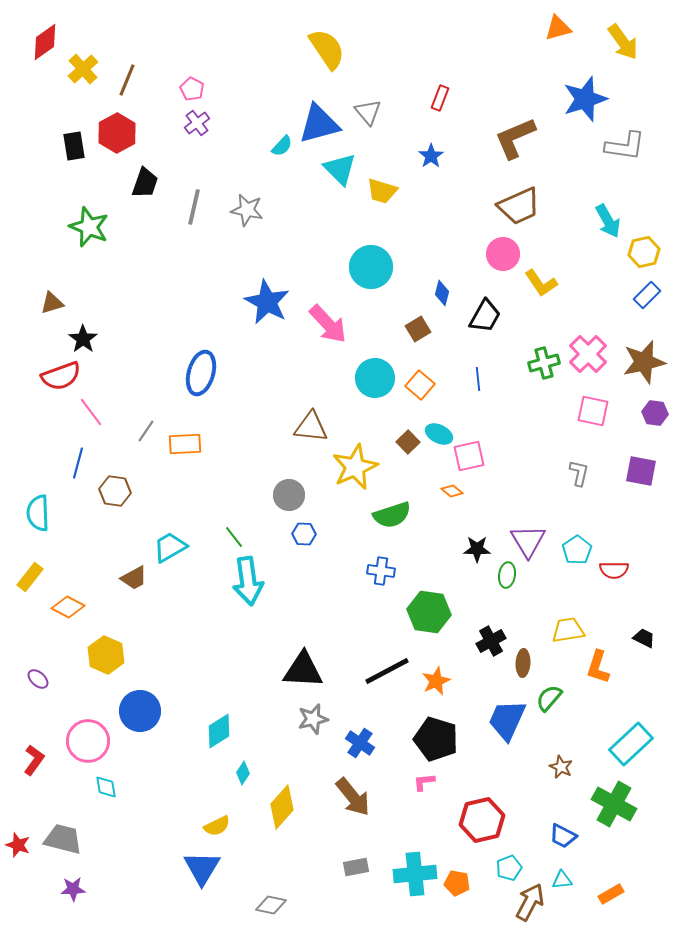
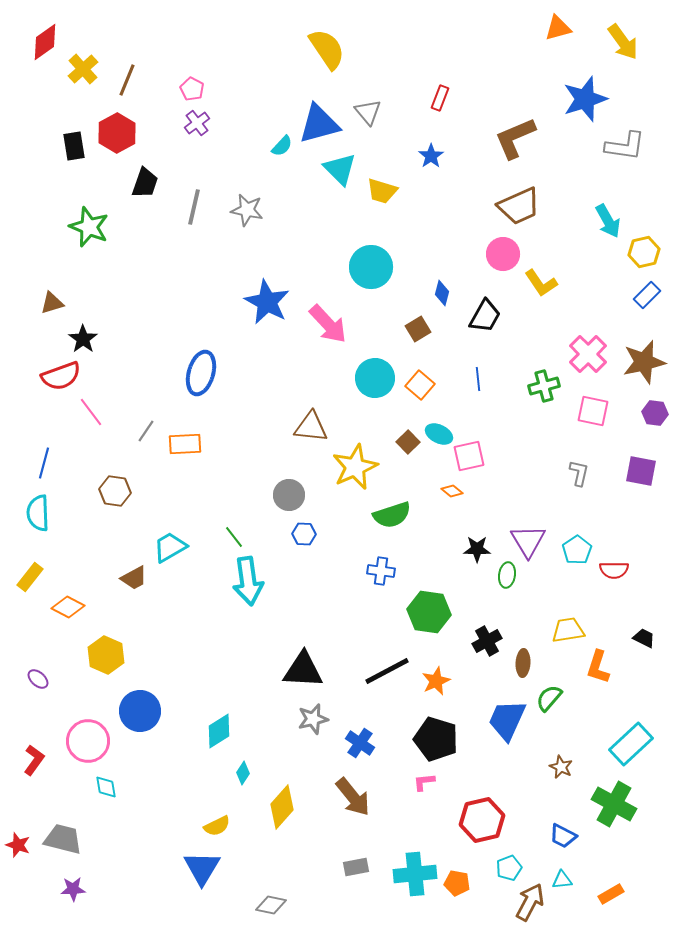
green cross at (544, 363): moved 23 px down
blue line at (78, 463): moved 34 px left
black cross at (491, 641): moved 4 px left
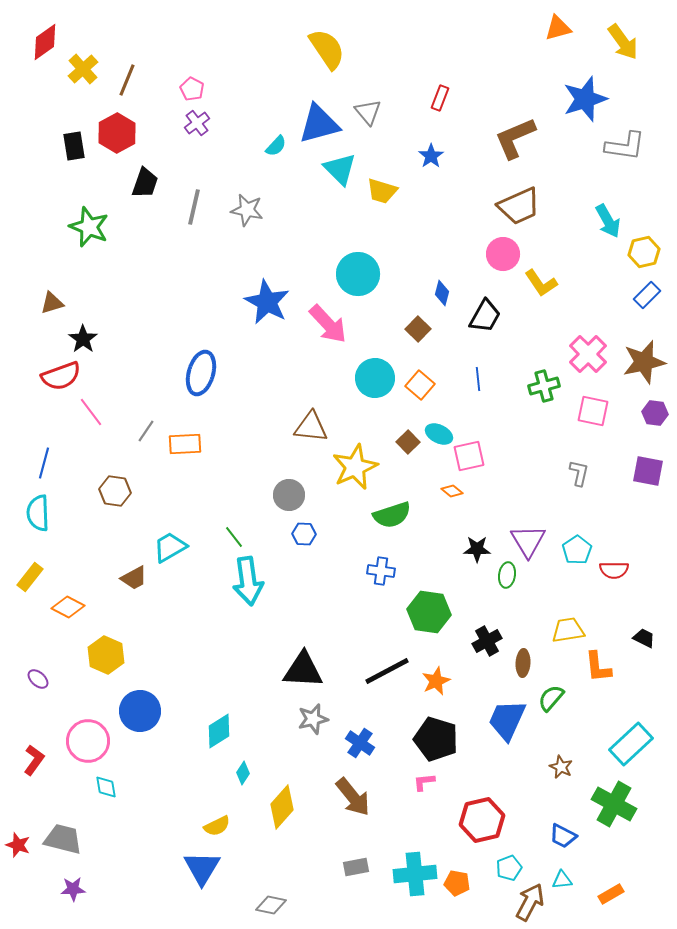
cyan semicircle at (282, 146): moved 6 px left
cyan circle at (371, 267): moved 13 px left, 7 px down
brown square at (418, 329): rotated 15 degrees counterclockwise
purple square at (641, 471): moved 7 px right
orange L-shape at (598, 667): rotated 24 degrees counterclockwise
green semicircle at (549, 698): moved 2 px right
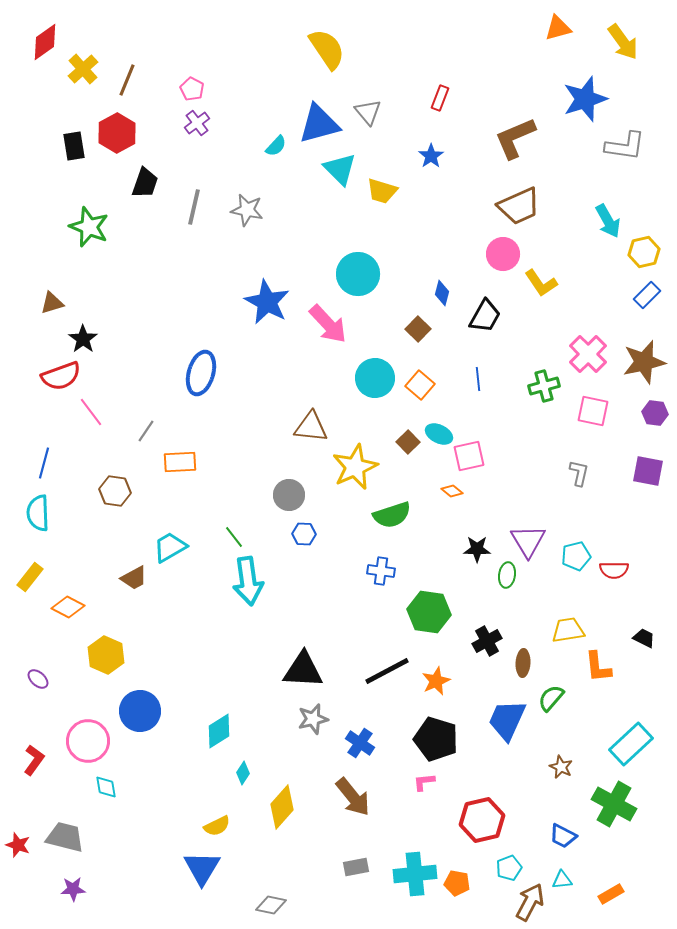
orange rectangle at (185, 444): moved 5 px left, 18 px down
cyan pentagon at (577, 550): moved 1 px left, 6 px down; rotated 20 degrees clockwise
gray trapezoid at (63, 839): moved 2 px right, 2 px up
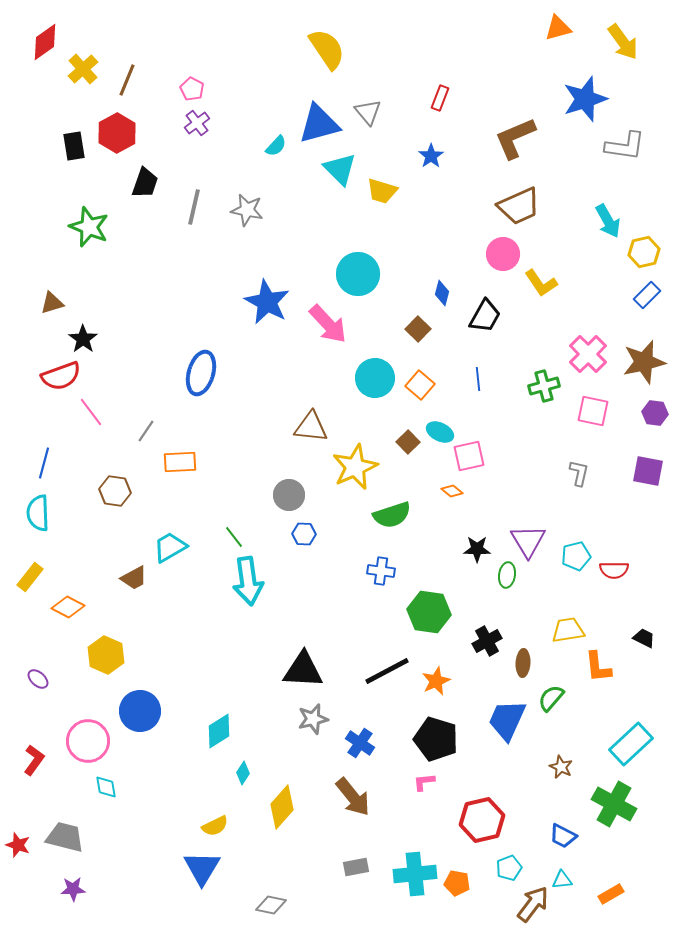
cyan ellipse at (439, 434): moved 1 px right, 2 px up
yellow semicircle at (217, 826): moved 2 px left
brown arrow at (530, 902): moved 3 px right, 2 px down; rotated 9 degrees clockwise
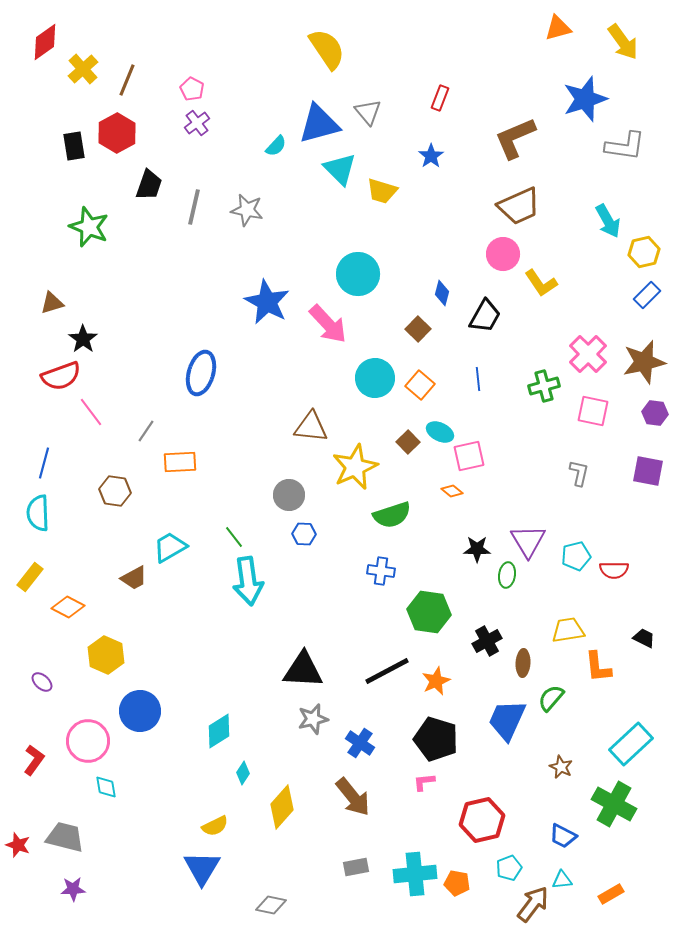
black trapezoid at (145, 183): moved 4 px right, 2 px down
purple ellipse at (38, 679): moved 4 px right, 3 px down
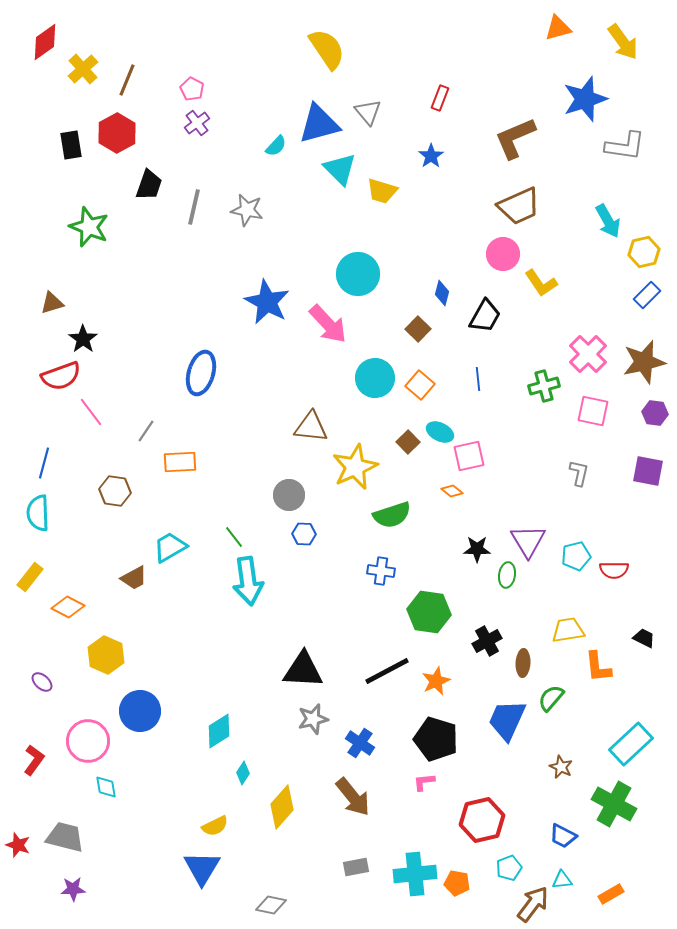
black rectangle at (74, 146): moved 3 px left, 1 px up
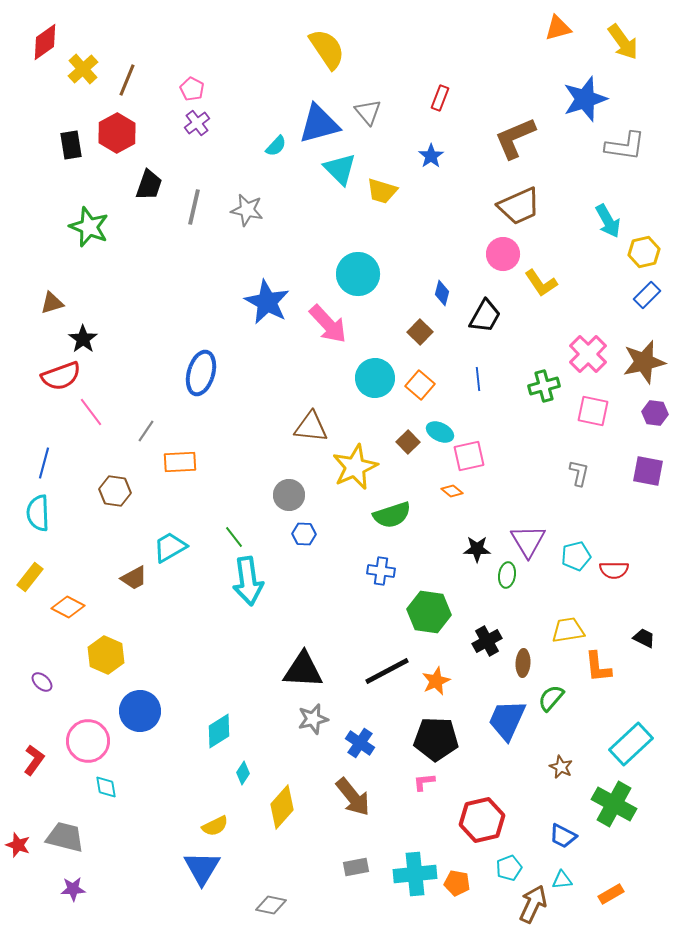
brown square at (418, 329): moved 2 px right, 3 px down
black pentagon at (436, 739): rotated 15 degrees counterclockwise
brown arrow at (533, 904): rotated 12 degrees counterclockwise
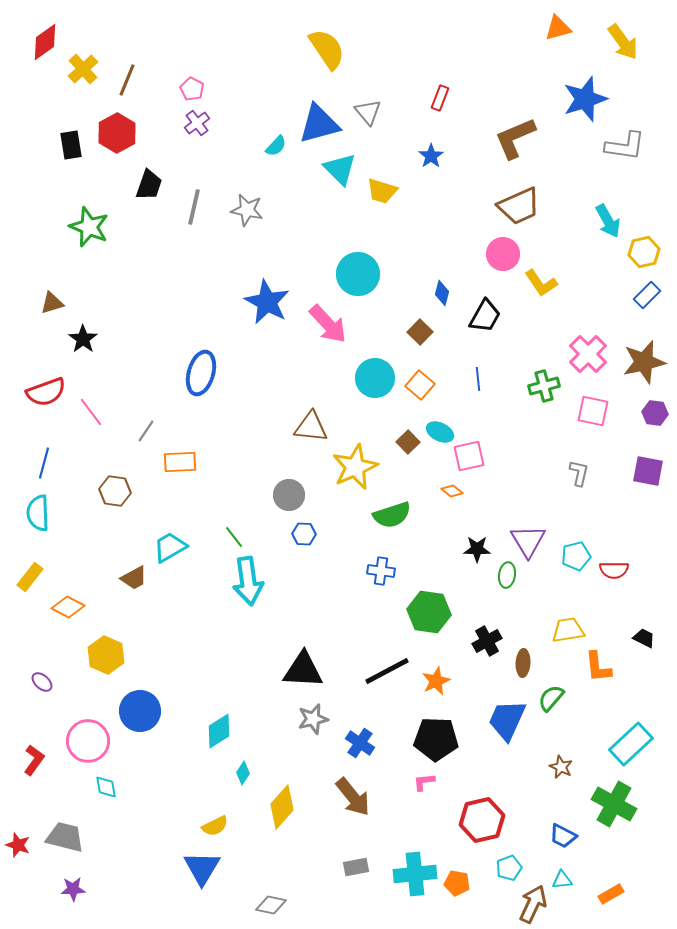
red semicircle at (61, 376): moved 15 px left, 16 px down
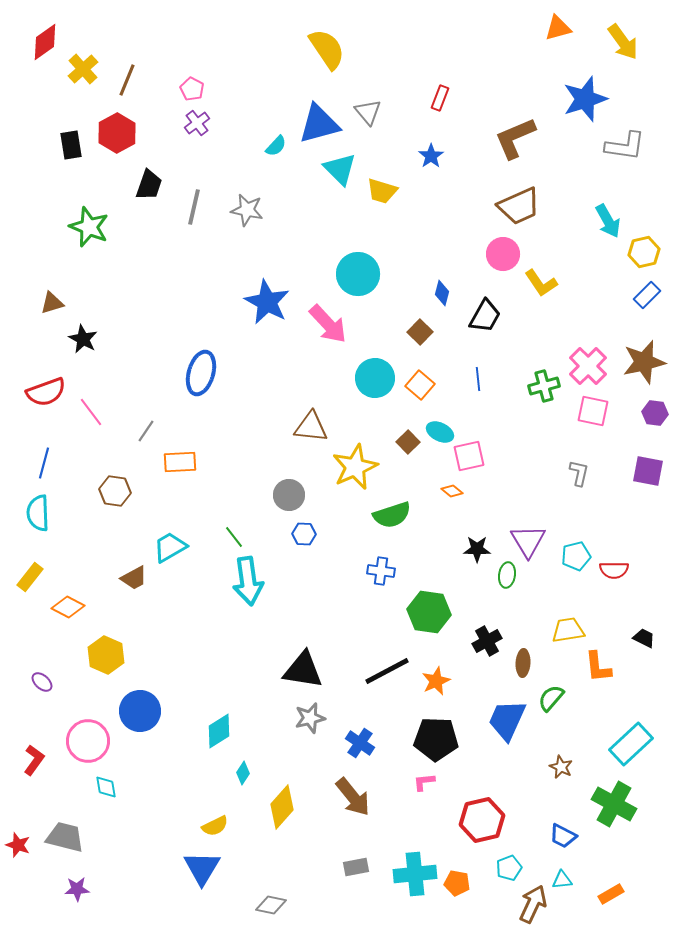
black star at (83, 339): rotated 8 degrees counterclockwise
pink cross at (588, 354): moved 12 px down
black triangle at (303, 670): rotated 6 degrees clockwise
gray star at (313, 719): moved 3 px left, 1 px up
purple star at (73, 889): moved 4 px right
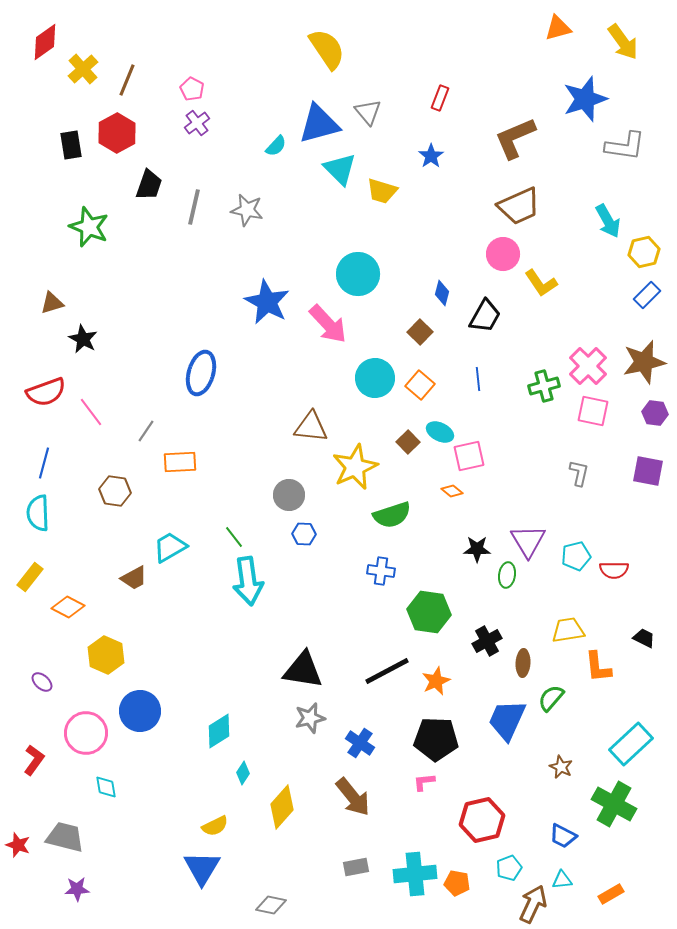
pink circle at (88, 741): moved 2 px left, 8 px up
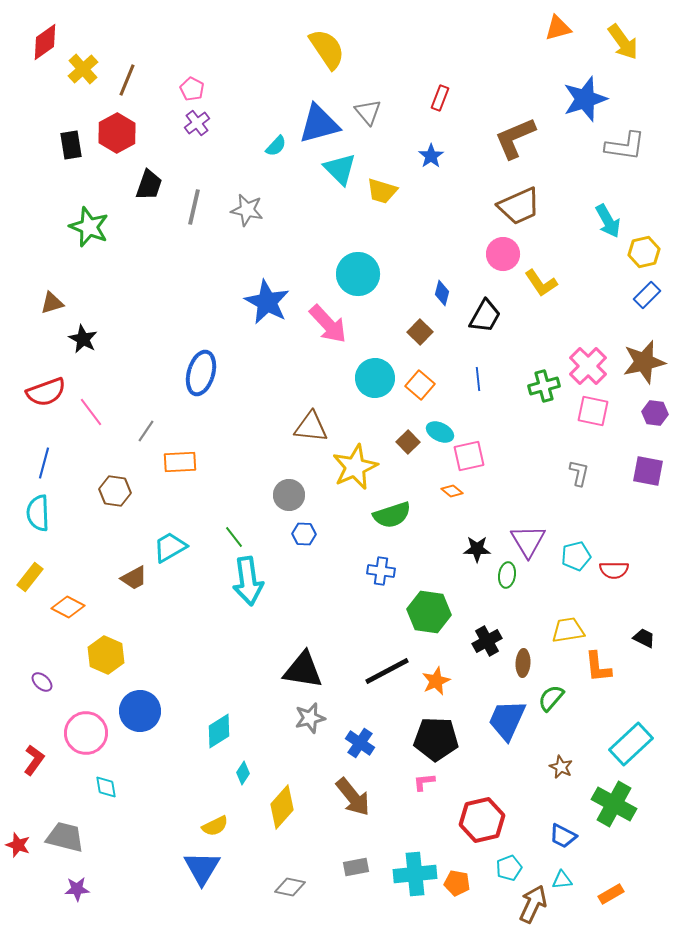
gray diamond at (271, 905): moved 19 px right, 18 px up
